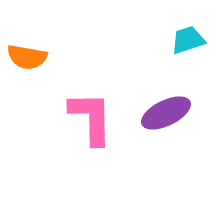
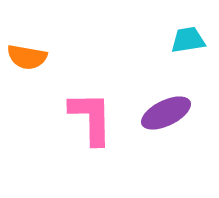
cyan trapezoid: rotated 9 degrees clockwise
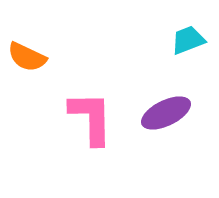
cyan trapezoid: rotated 12 degrees counterclockwise
orange semicircle: rotated 15 degrees clockwise
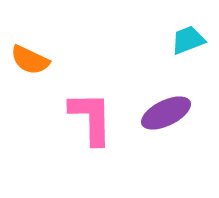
orange semicircle: moved 3 px right, 3 px down
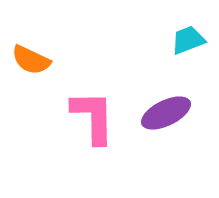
orange semicircle: moved 1 px right
pink L-shape: moved 2 px right, 1 px up
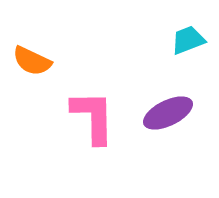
orange semicircle: moved 1 px right, 1 px down
purple ellipse: moved 2 px right
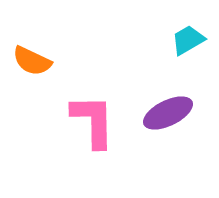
cyan trapezoid: rotated 9 degrees counterclockwise
pink L-shape: moved 4 px down
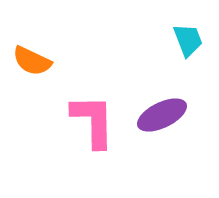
cyan trapezoid: rotated 99 degrees clockwise
purple ellipse: moved 6 px left, 2 px down
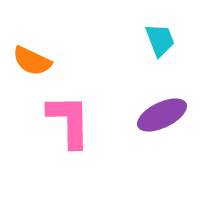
cyan trapezoid: moved 28 px left
pink L-shape: moved 24 px left
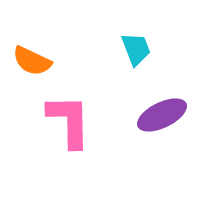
cyan trapezoid: moved 24 px left, 9 px down
